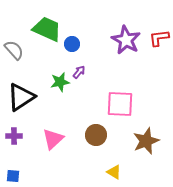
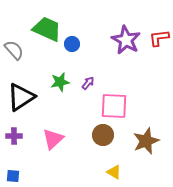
purple arrow: moved 9 px right, 11 px down
pink square: moved 6 px left, 2 px down
brown circle: moved 7 px right
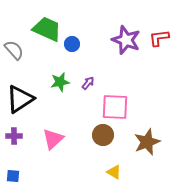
purple star: rotated 8 degrees counterclockwise
black triangle: moved 1 px left, 2 px down
pink square: moved 1 px right, 1 px down
brown star: moved 1 px right, 1 px down
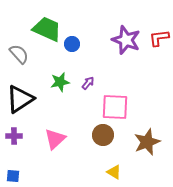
gray semicircle: moved 5 px right, 4 px down
pink triangle: moved 2 px right
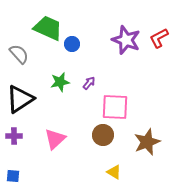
green trapezoid: moved 1 px right, 1 px up
red L-shape: rotated 20 degrees counterclockwise
purple arrow: moved 1 px right
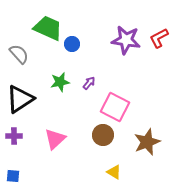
purple star: rotated 12 degrees counterclockwise
pink square: rotated 24 degrees clockwise
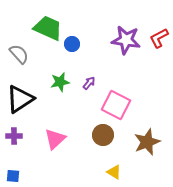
pink square: moved 1 px right, 2 px up
